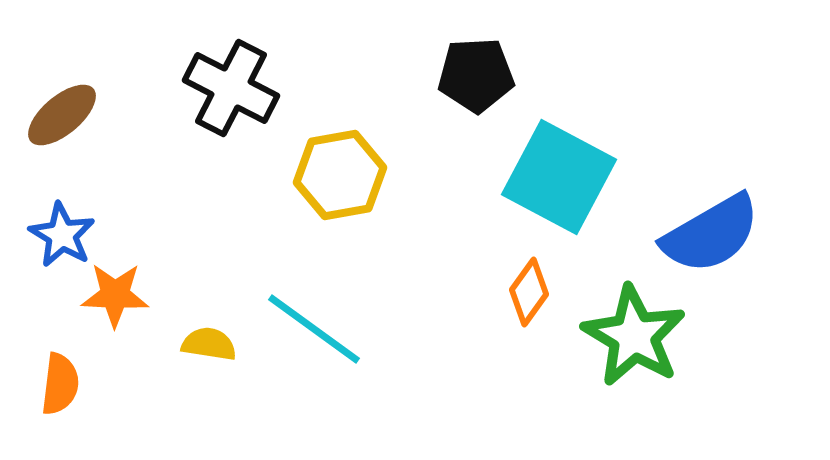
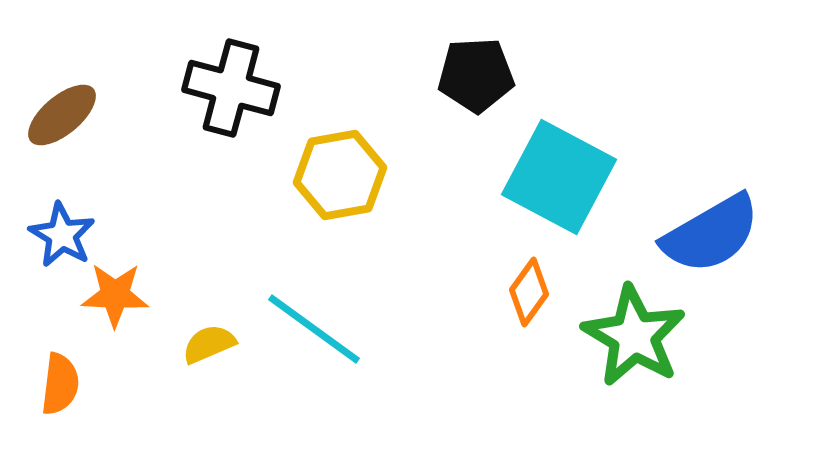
black cross: rotated 12 degrees counterclockwise
yellow semicircle: rotated 32 degrees counterclockwise
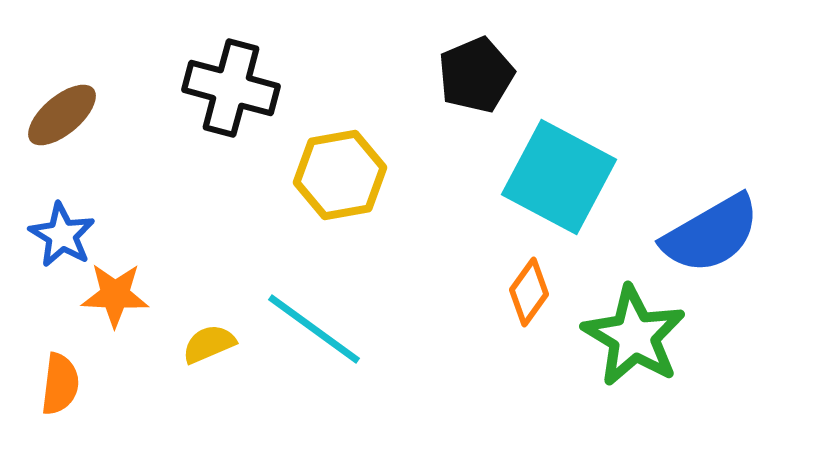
black pentagon: rotated 20 degrees counterclockwise
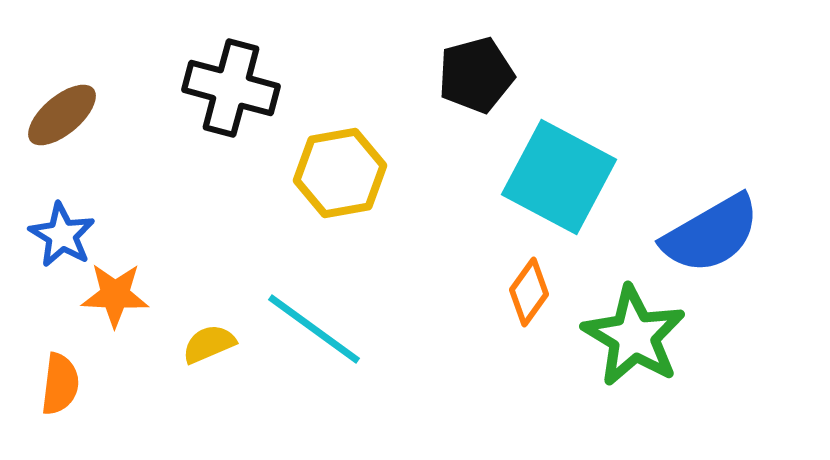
black pentagon: rotated 8 degrees clockwise
yellow hexagon: moved 2 px up
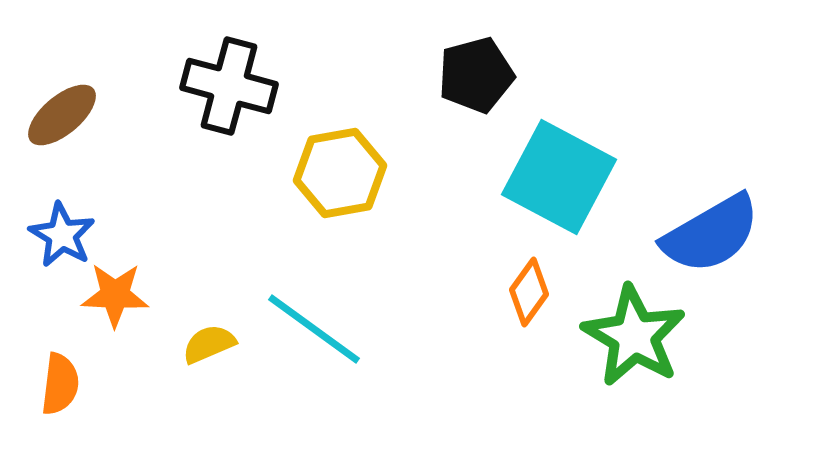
black cross: moved 2 px left, 2 px up
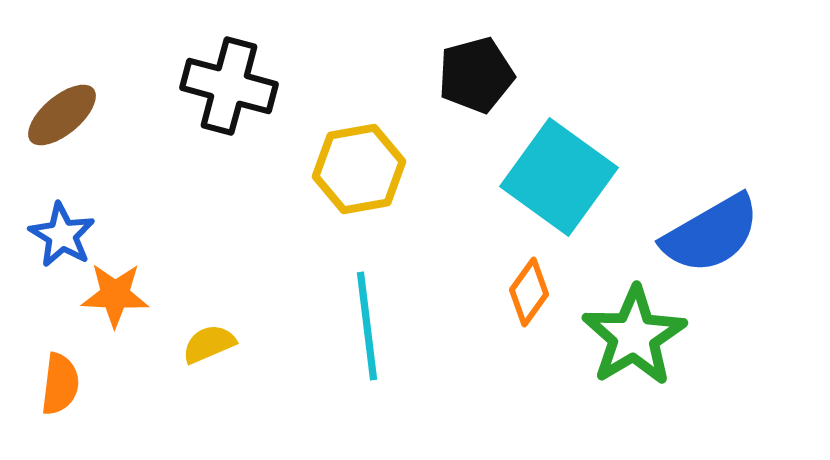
yellow hexagon: moved 19 px right, 4 px up
cyan square: rotated 8 degrees clockwise
cyan line: moved 53 px right, 3 px up; rotated 47 degrees clockwise
green star: rotated 10 degrees clockwise
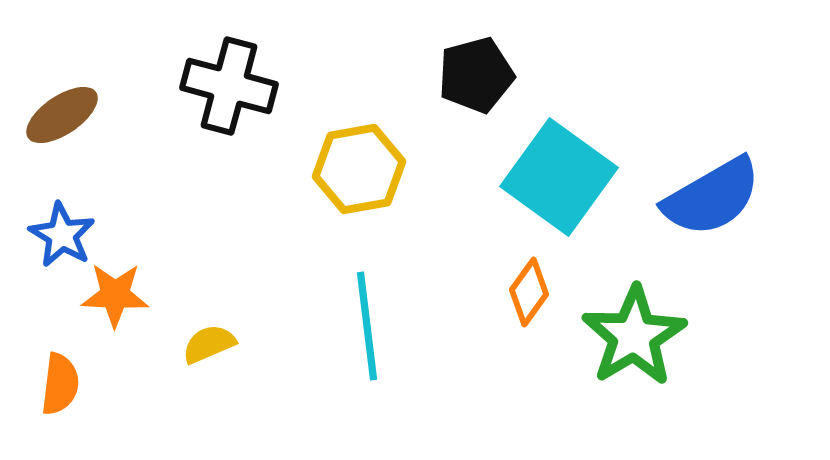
brown ellipse: rotated 6 degrees clockwise
blue semicircle: moved 1 px right, 37 px up
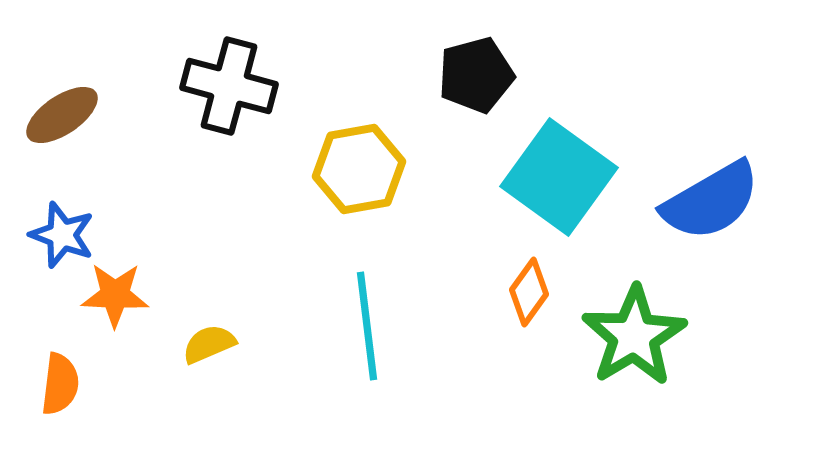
blue semicircle: moved 1 px left, 4 px down
blue star: rotated 10 degrees counterclockwise
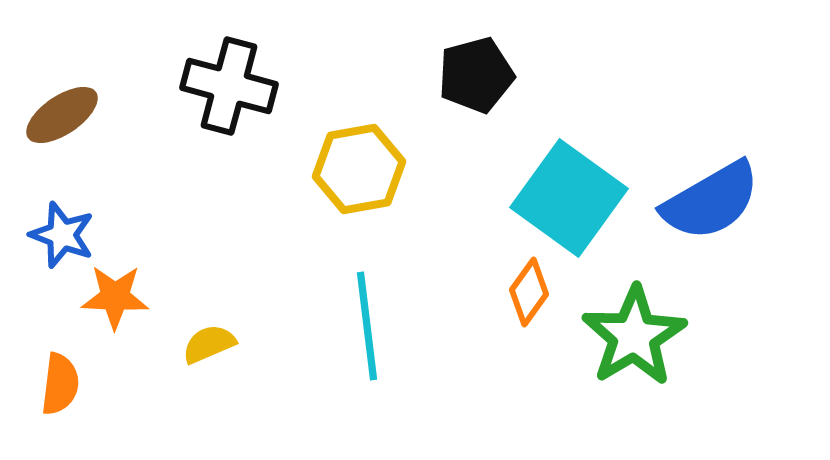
cyan square: moved 10 px right, 21 px down
orange star: moved 2 px down
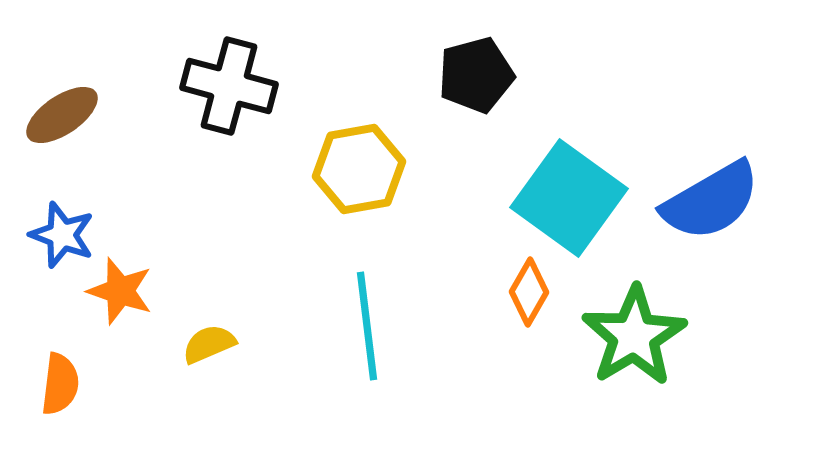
orange diamond: rotated 6 degrees counterclockwise
orange star: moved 5 px right, 6 px up; rotated 16 degrees clockwise
